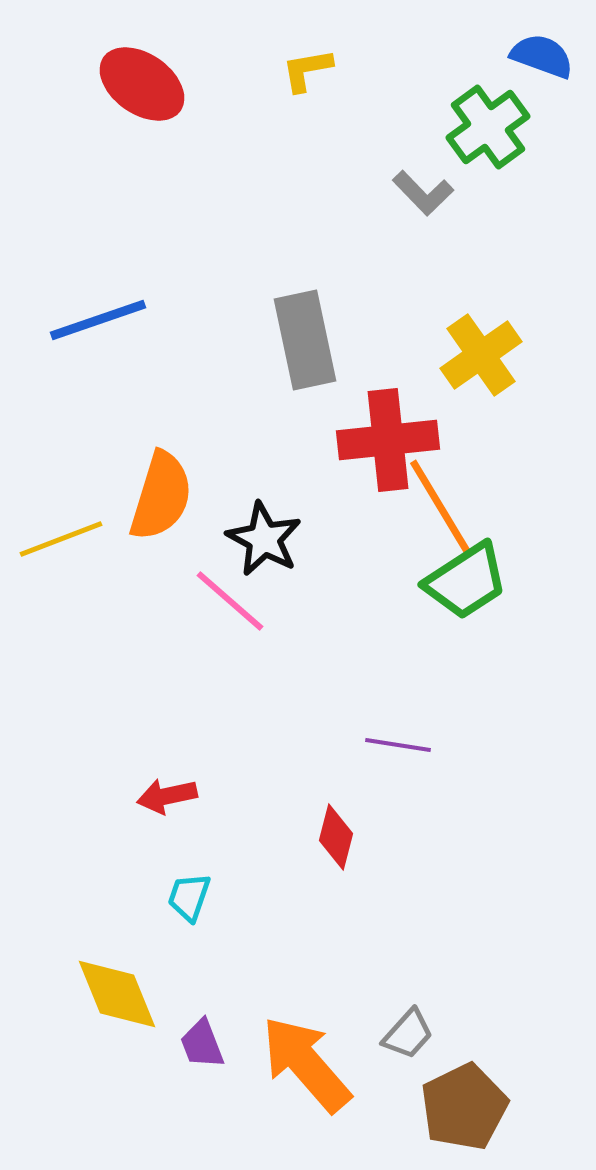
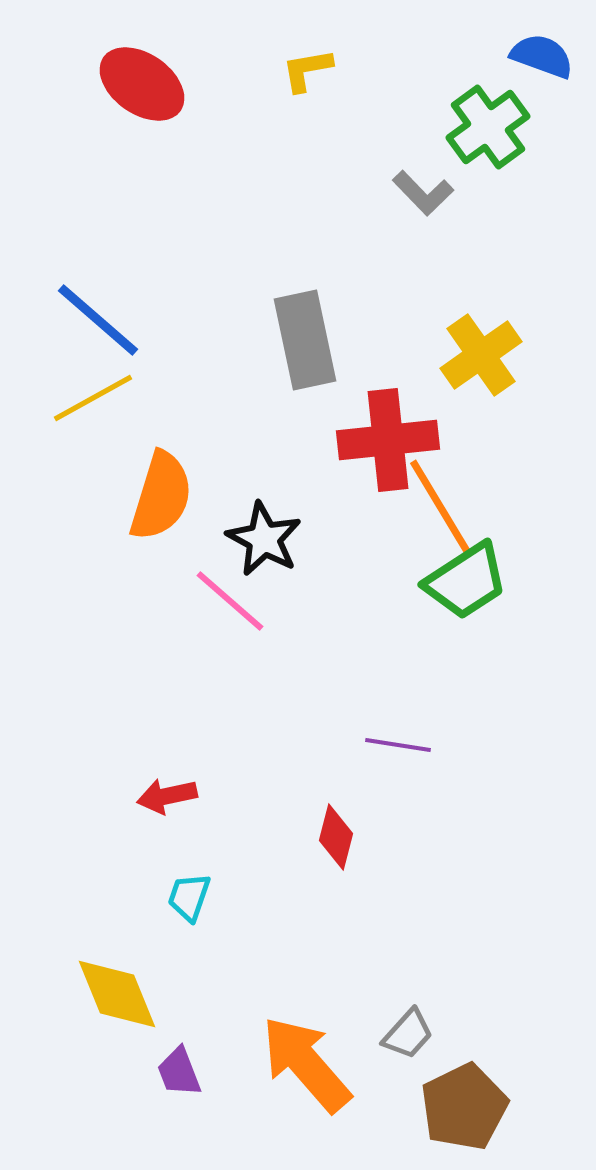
blue line: rotated 60 degrees clockwise
yellow line: moved 32 px right, 141 px up; rotated 8 degrees counterclockwise
purple trapezoid: moved 23 px left, 28 px down
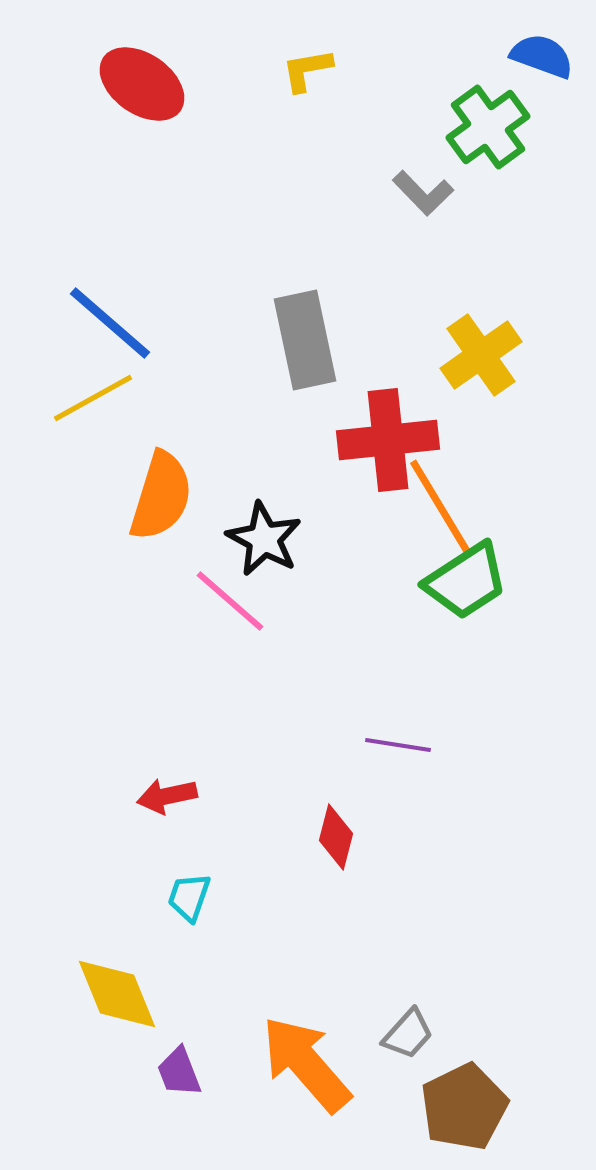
blue line: moved 12 px right, 3 px down
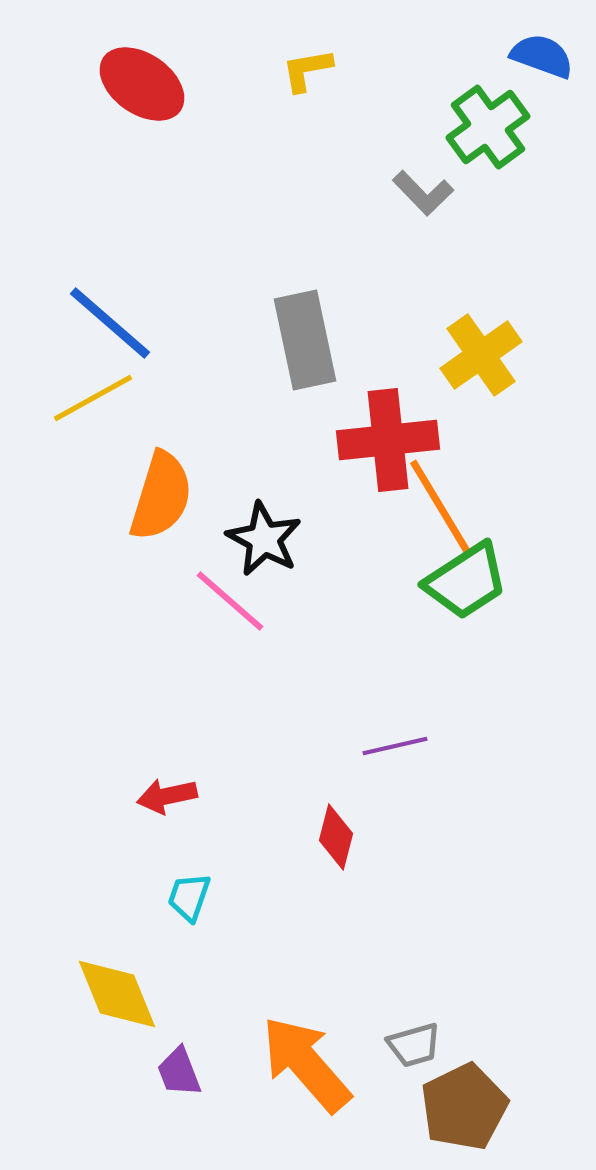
purple line: moved 3 px left, 1 px down; rotated 22 degrees counterclockwise
gray trapezoid: moved 6 px right, 11 px down; rotated 32 degrees clockwise
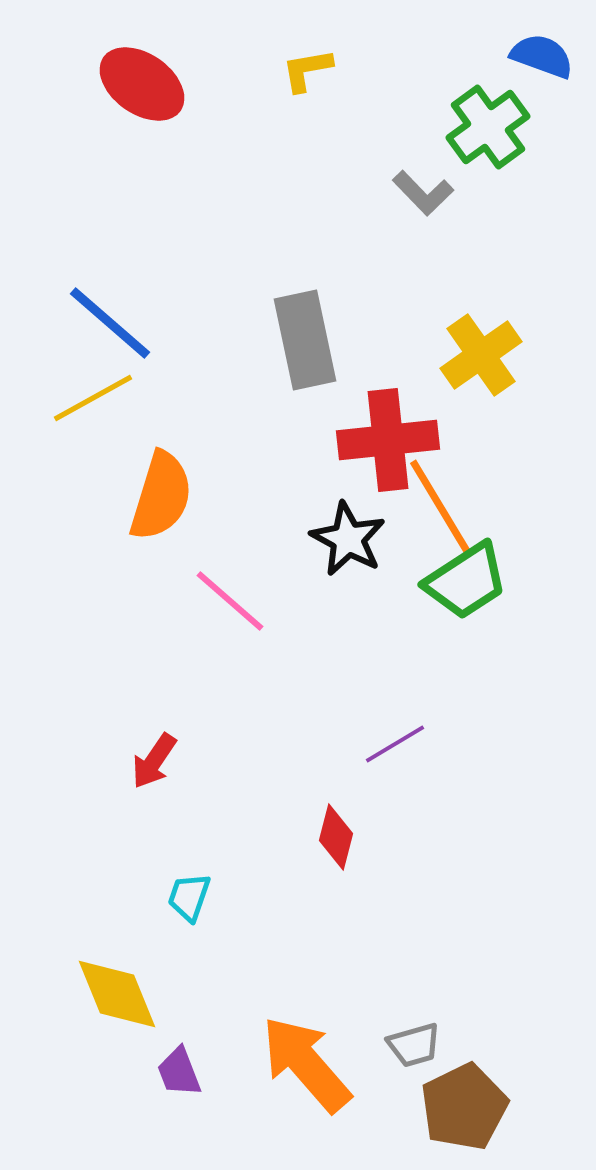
black star: moved 84 px right
purple line: moved 2 px up; rotated 18 degrees counterclockwise
red arrow: moved 13 px left, 35 px up; rotated 44 degrees counterclockwise
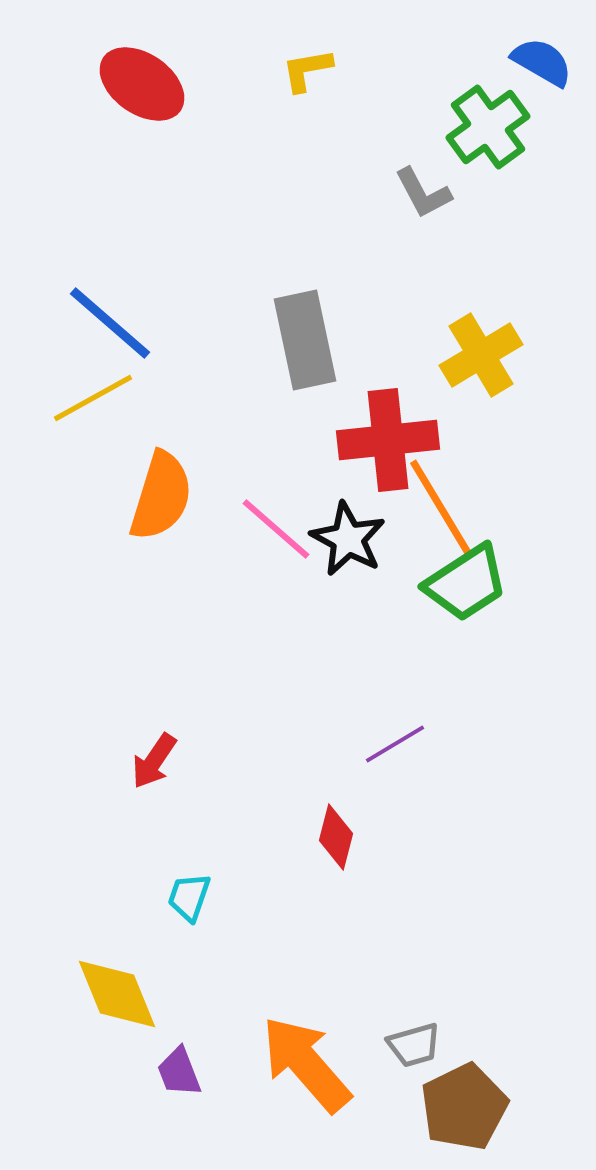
blue semicircle: moved 6 px down; rotated 10 degrees clockwise
gray L-shape: rotated 16 degrees clockwise
yellow cross: rotated 4 degrees clockwise
green trapezoid: moved 2 px down
pink line: moved 46 px right, 72 px up
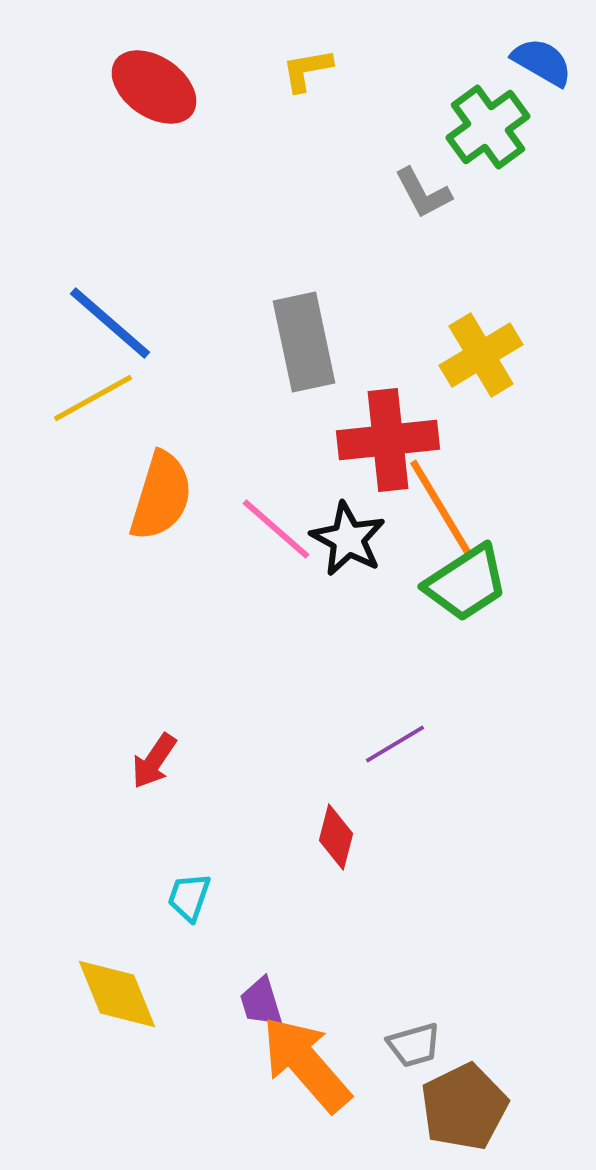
red ellipse: moved 12 px right, 3 px down
gray rectangle: moved 1 px left, 2 px down
purple trapezoid: moved 82 px right, 70 px up; rotated 4 degrees clockwise
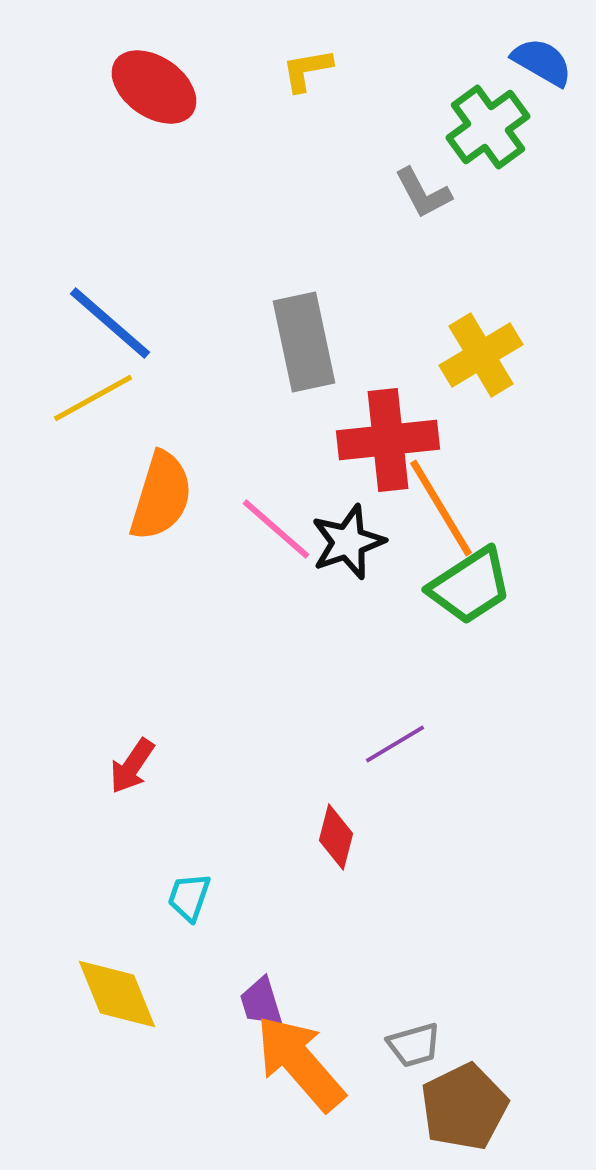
black star: moved 3 px down; rotated 24 degrees clockwise
green trapezoid: moved 4 px right, 3 px down
red arrow: moved 22 px left, 5 px down
orange arrow: moved 6 px left, 1 px up
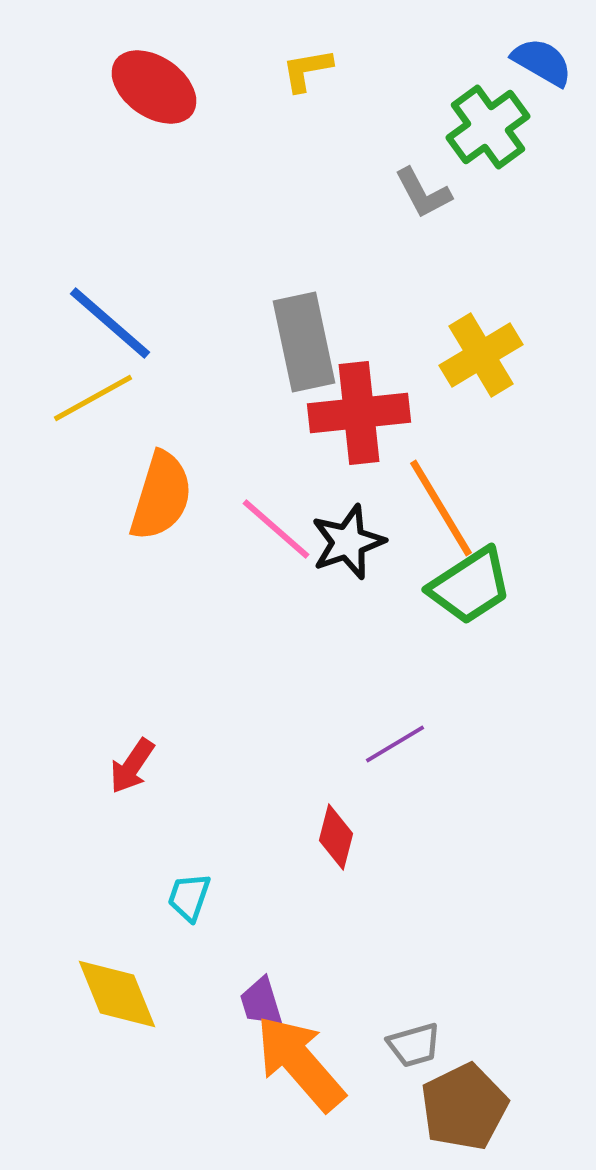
red cross: moved 29 px left, 27 px up
